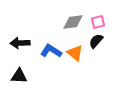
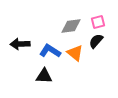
gray diamond: moved 2 px left, 4 px down
black arrow: moved 1 px down
blue L-shape: moved 1 px left
black triangle: moved 25 px right
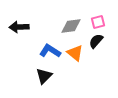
black arrow: moved 1 px left, 17 px up
black triangle: rotated 48 degrees counterclockwise
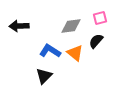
pink square: moved 2 px right, 4 px up
black arrow: moved 1 px up
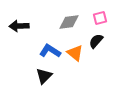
gray diamond: moved 2 px left, 4 px up
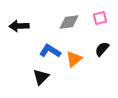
black semicircle: moved 6 px right, 8 px down
orange triangle: moved 1 px left, 6 px down; rotated 42 degrees clockwise
black triangle: moved 3 px left, 1 px down
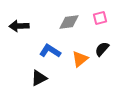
orange triangle: moved 6 px right
black triangle: moved 2 px left, 1 px down; rotated 18 degrees clockwise
